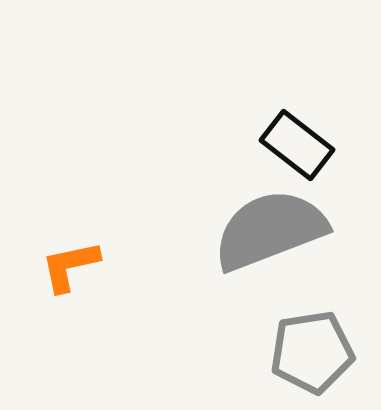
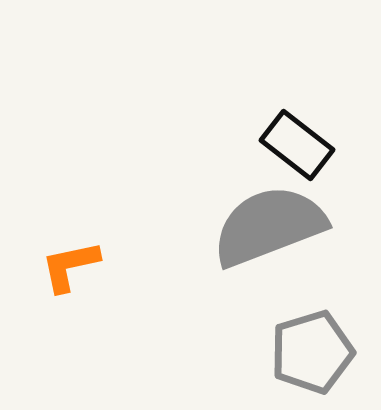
gray semicircle: moved 1 px left, 4 px up
gray pentagon: rotated 8 degrees counterclockwise
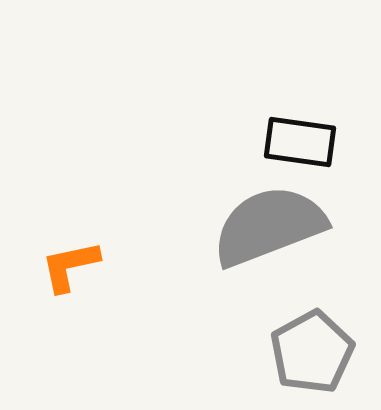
black rectangle: moved 3 px right, 3 px up; rotated 30 degrees counterclockwise
gray pentagon: rotated 12 degrees counterclockwise
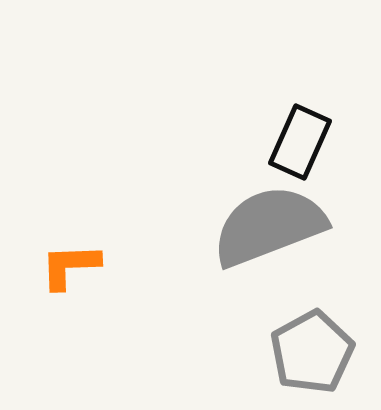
black rectangle: rotated 74 degrees counterclockwise
orange L-shape: rotated 10 degrees clockwise
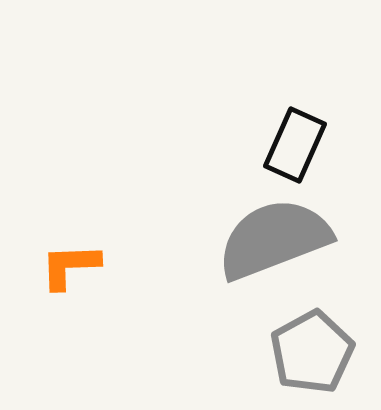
black rectangle: moved 5 px left, 3 px down
gray semicircle: moved 5 px right, 13 px down
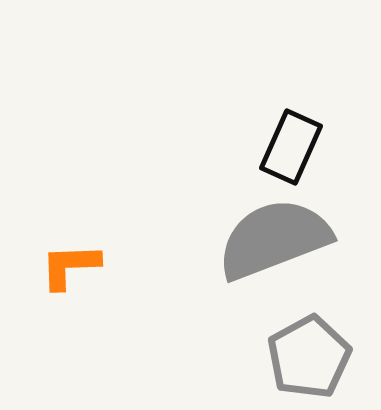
black rectangle: moved 4 px left, 2 px down
gray pentagon: moved 3 px left, 5 px down
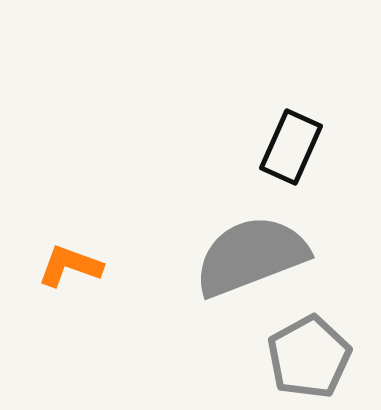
gray semicircle: moved 23 px left, 17 px down
orange L-shape: rotated 22 degrees clockwise
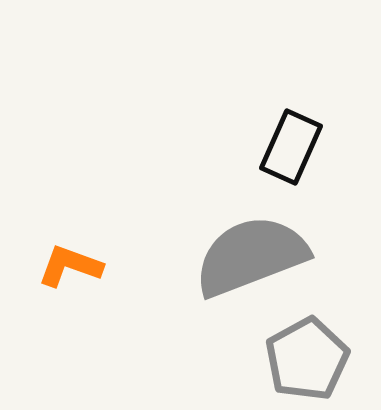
gray pentagon: moved 2 px left, 2 px down
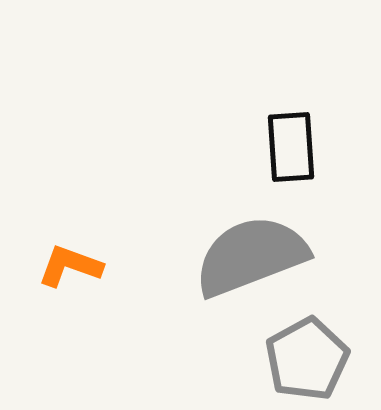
black rectangle: rotated 28 degrees counterclockwise
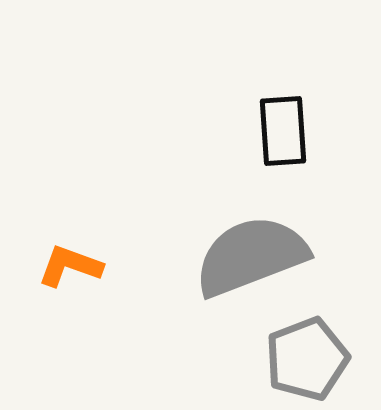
black rectangle: moved 8 px left, 16 px up
gray pentagon: rotated 8 degrees clockwise
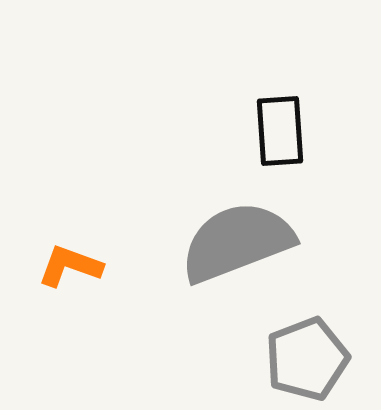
black rectangle: moved 3 px left
gray semicircle: moved 14 px left, 14 px up
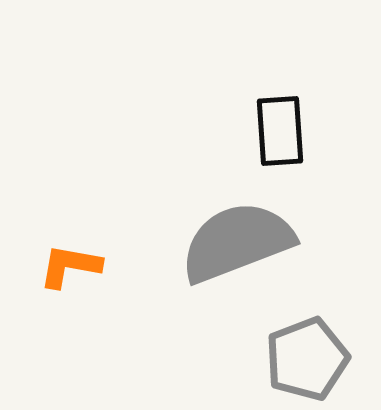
orange L-shape: rotated 10 degrees counterclockwise
